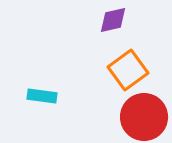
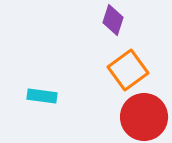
purple diamond: rotated 60 degrees counterclockwise
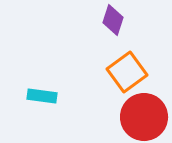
orange square: moved 1 px left, 2 px down
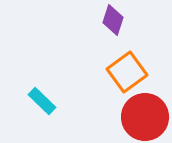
cyan rectangle: moved 5 px down; rotated 36 degrees clockwise
red circle: moved 1 px right
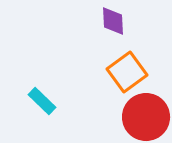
purple diamond: moved 1 px down; rotated 20 degrees counterclockwise
red circle: moved 1 px right
